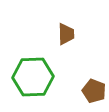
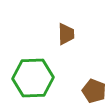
green hexagon: moved 1 px down
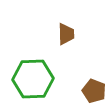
green hexagon: moved 1 px down
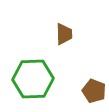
brown trapezoid: moved 2 px left
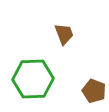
brown trapezoid: rotated 20 degrees counterclockwise
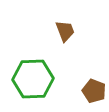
brown trapezoid: moved 1 px right, 3 px up
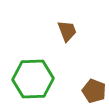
brown trapezoid: moved 2 px right
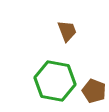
green hexagon: moved 22 px right, 2 px down; rotated 12 degrees clockwise
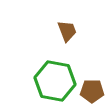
brown pentagon: moved 2 px left; rotated 20 degrees counterclockwise
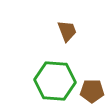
green hexagon: rotated 6 degrees counterclockwise
